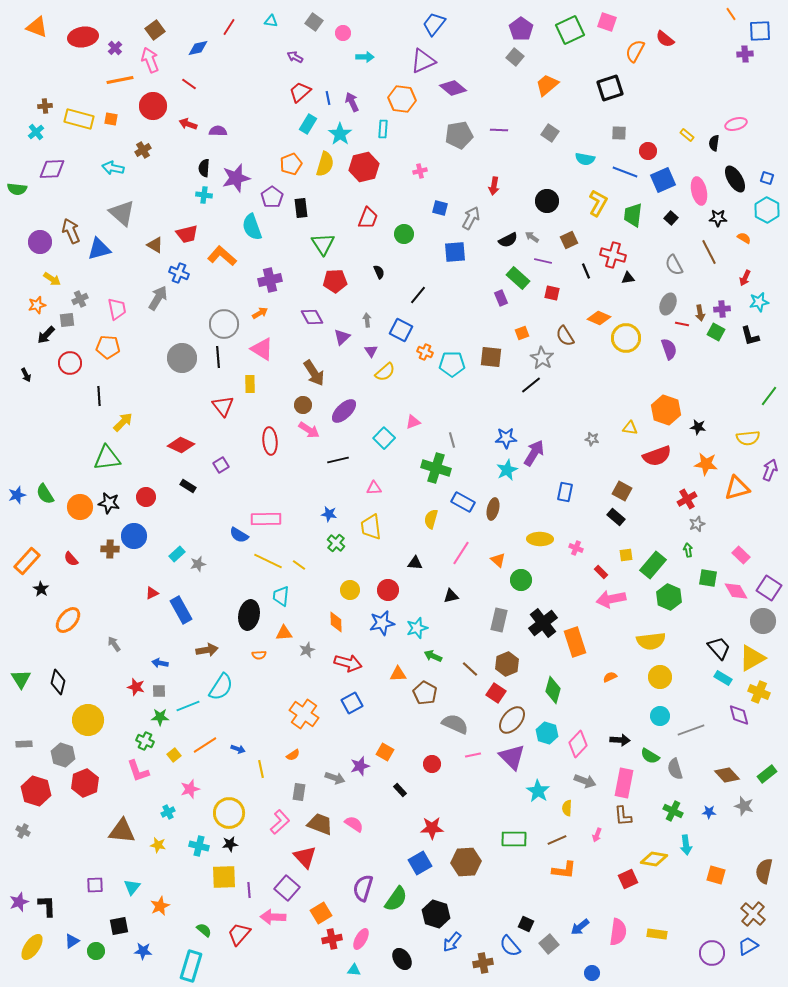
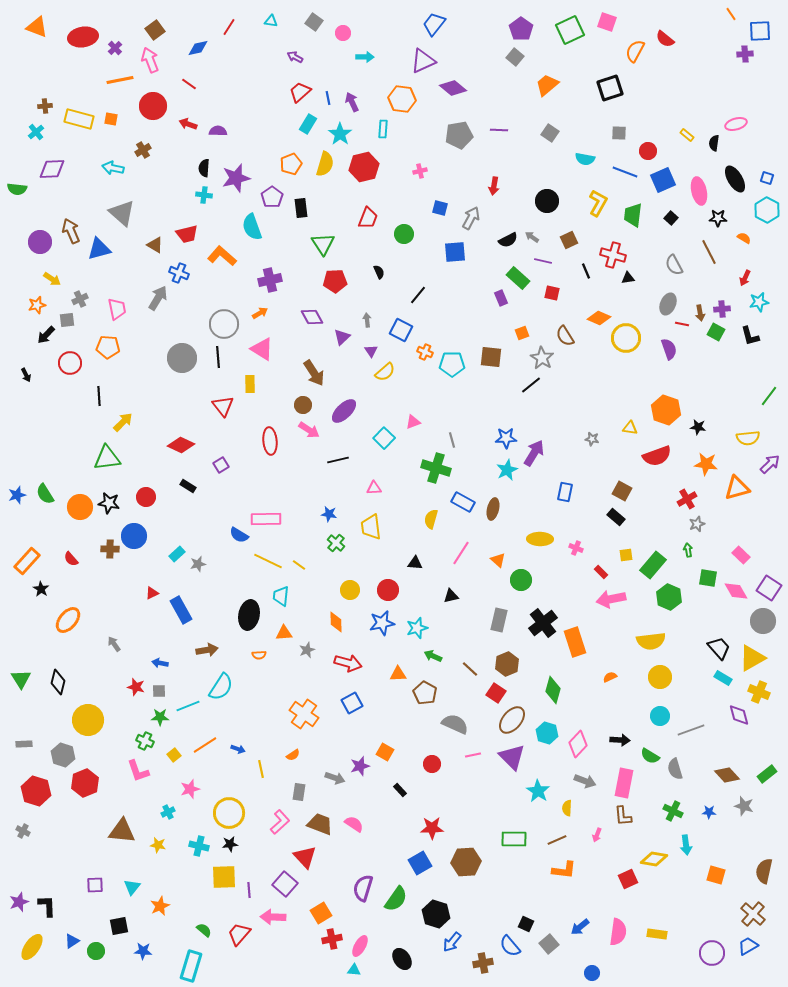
purple arrow at (770, 470): moved 6 px up; rotated 25 degrees clockwise
purple square at (287, 888): moved 2 px left, 4 px up
pink ellipse at (361, 939): moved 1 px left, 7 px down
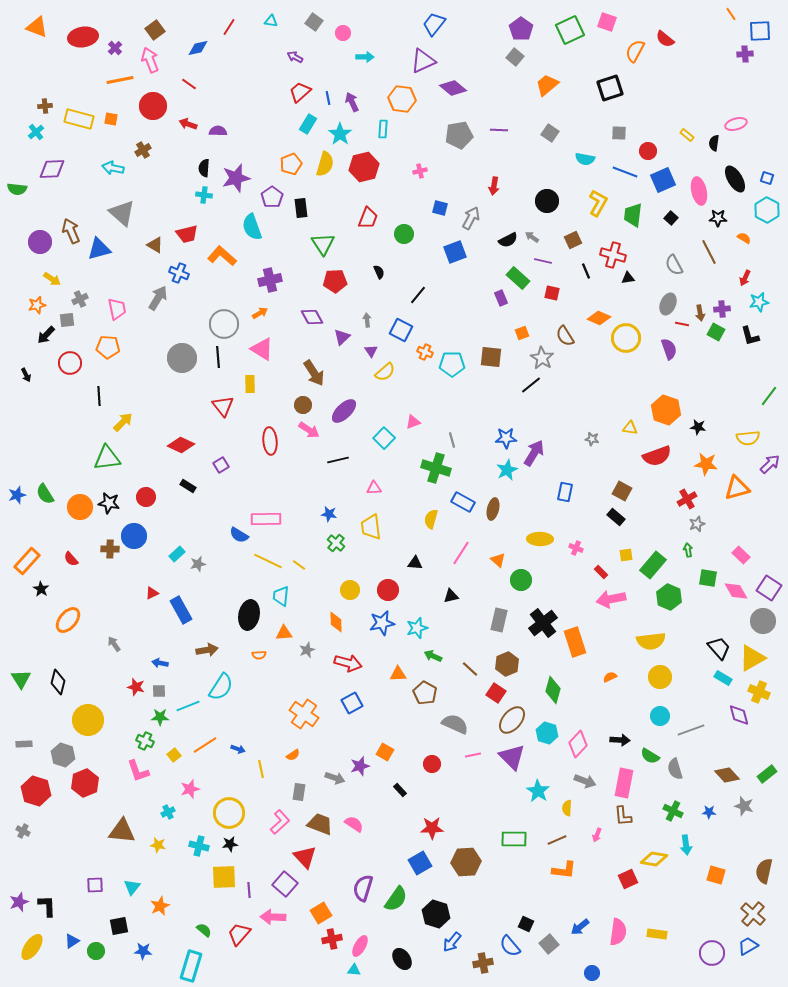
brown square at (569, 240): moved 4 px right
blue square at (455, 252): rotated 15 degrees counterclockwise
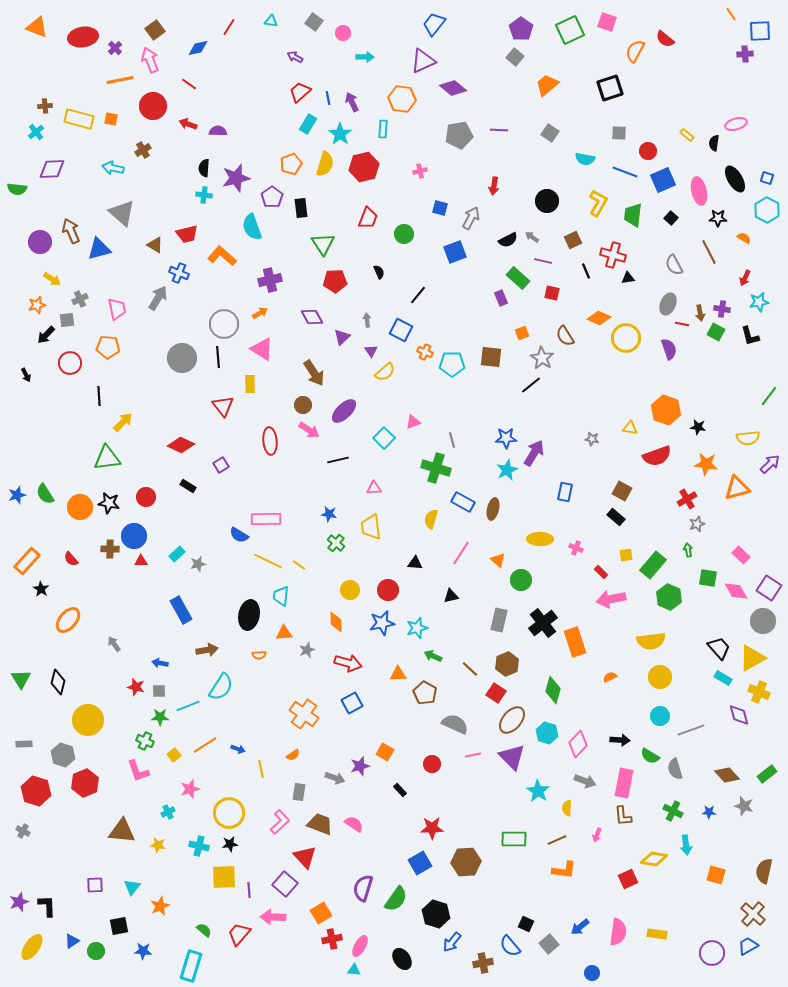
purple cross at (722, 309): rotated 14 degrees clockwise
red triangle at (152, 593): moved 11 px left, 32 px up; rotated 24 degrees clockwise
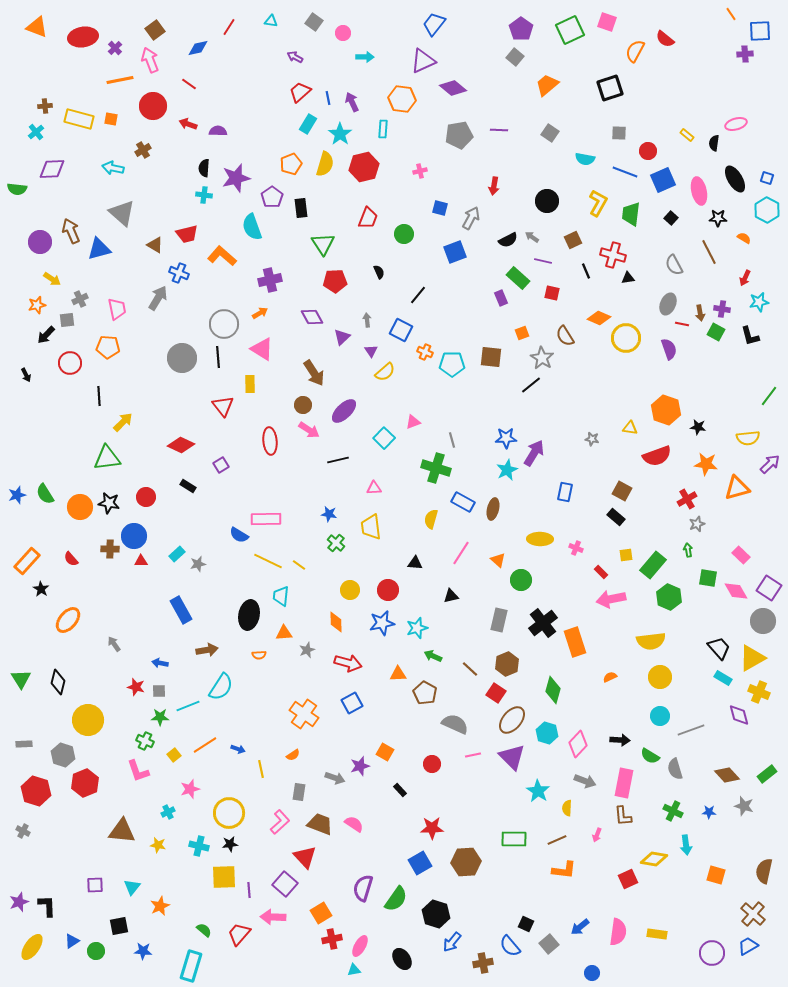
green trapezoid at (633, 215): moved 2 px left, 1 px up
cyan triangle at (354, 970): rotated 16 degrees counterclockwise
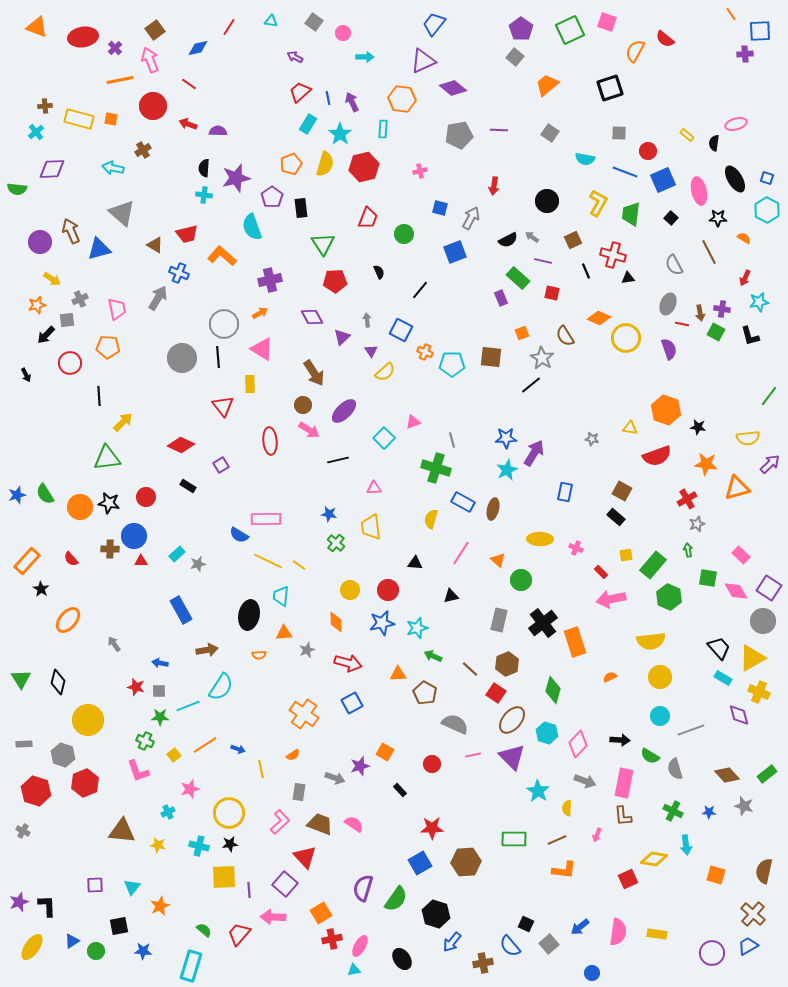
black line at (418, 295): moved 2 px right, 5 px up
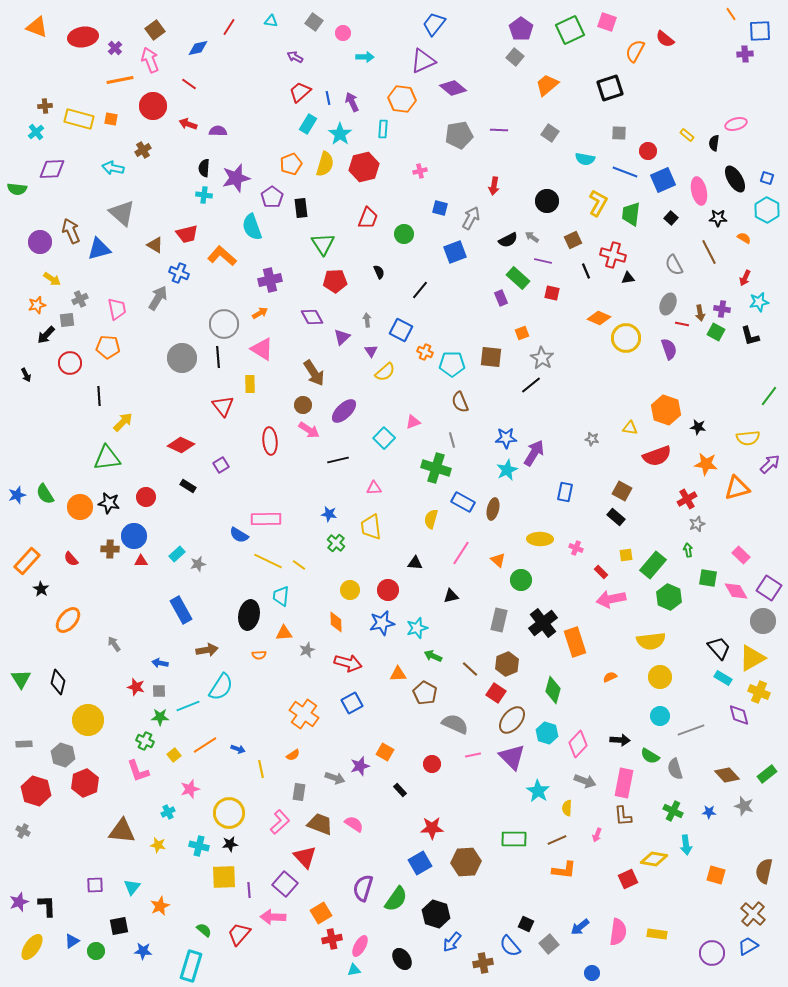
brown semicircle at (565, 336): moved 105 px left, 66 px down; rotated 10 degrees clockwise
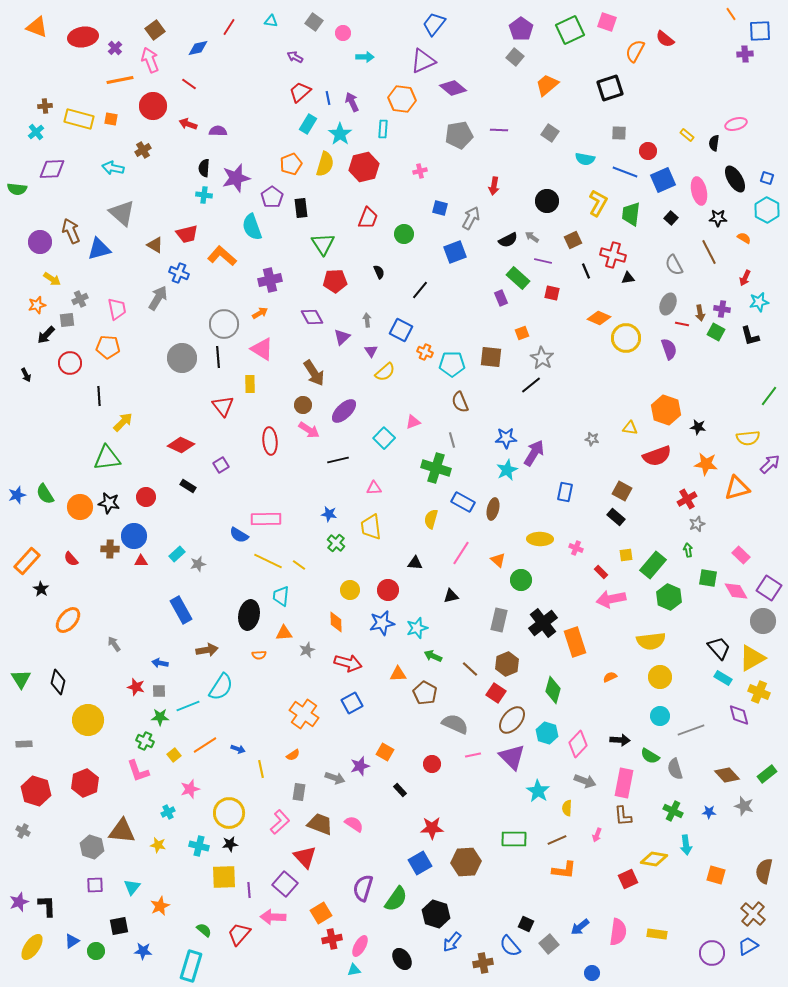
gray hexagon at (63, 755): moved 29 px right, 92 px down
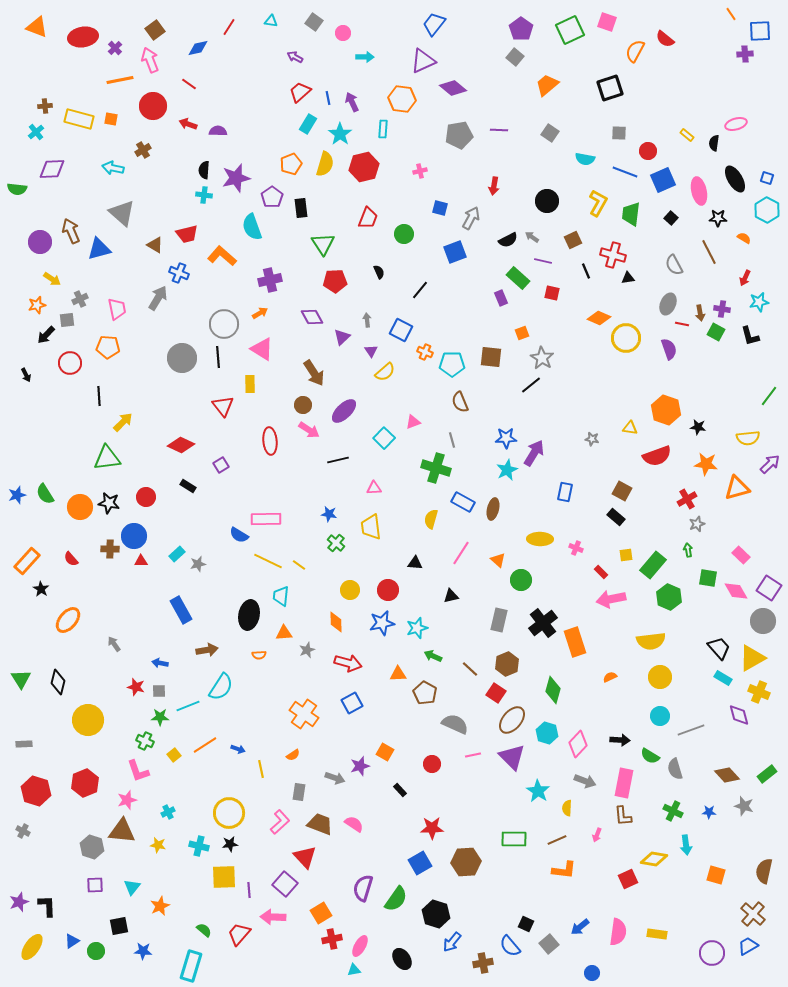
black semicircle at (204, 168): moved 2 px down
pink star at (190, 789): moved 63 px left, 11 px down
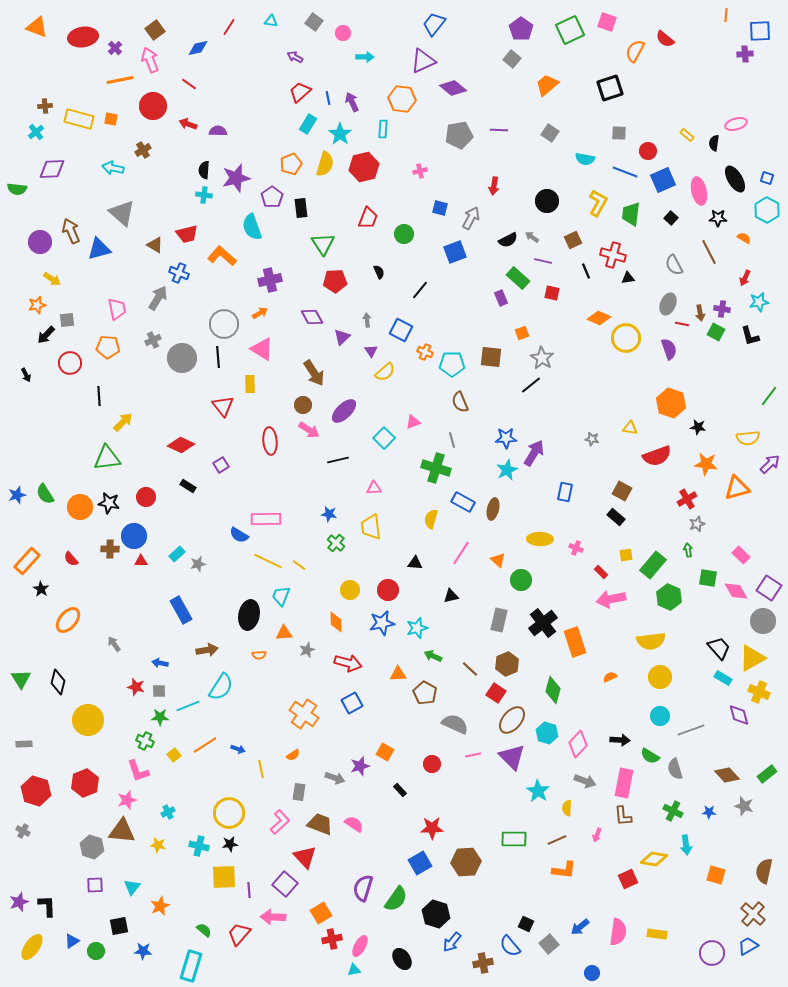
orange line at (731, 14): moved 5 px left, 1 px down; rotated 40 degrees clockwise
gray square at (515, 57): moved 3 px left, 2 px down
gray cross at (80, 299): moved 73 px right, 41 px down
orange hexagon at (666, 410): moved 5 px right, 7 px up
cyan trapezoid at (281, 596): rotated 15 degrees clockwise
